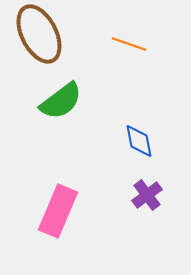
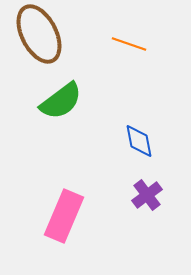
pink rectangle: moved 6 px right, 5 px down
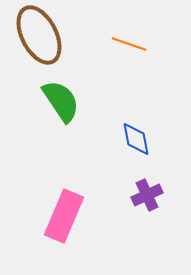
brown ellipse: moved 1 px down
green semicircle: rotated 87 degrees counterclockwise
blue diamond: moved 3 px left, 2 px up
purple cross: rotated 12 degrees clockwise
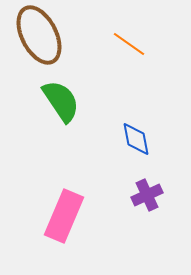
orange line: rotated 16 degrees clockwise
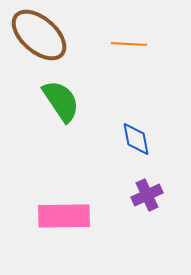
brown ellipse: rotated 22 degrees counterclockwise
orange line: rotated 32 degrees counterclockwise
pink rectangle: rotated 66 degrees clockwise
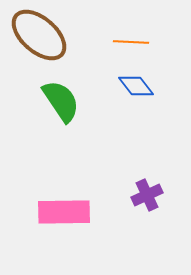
orange line: moved 2 px right, 2 px up
blue diamond: moved 53 px up; rotated 27 degrees counterclockwise
pink rectangle: moved 4 px up
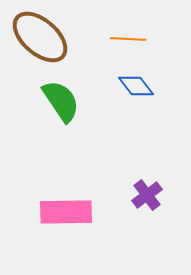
brown ellipse: moved 1 px right, 2 px down
orange line: moved 3 px left, 3 px up
purple cross: rotated 12 degrees counterclockwise
pink rectangle: moved 2 px right
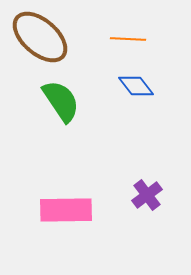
pink rectangle: moved 2 px up
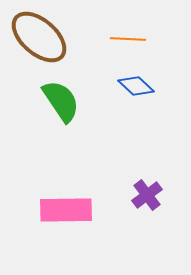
brown ellipse: moved 1 px left
blue diamond: rotated 9 degrees counterclockwise
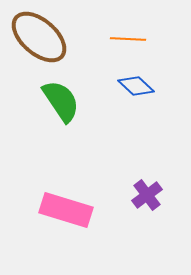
pink rectangle: rotated 18 degrees clockwise
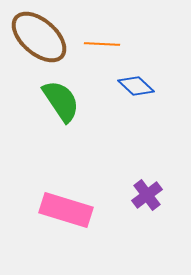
orange line: moved 26 px left, 5 px down
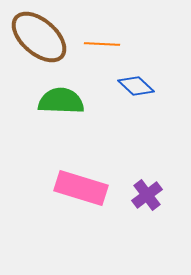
green semicircle: rotated 54 degrees counterclockwise
pink rectangle: moved 15 px right, 22 px up
